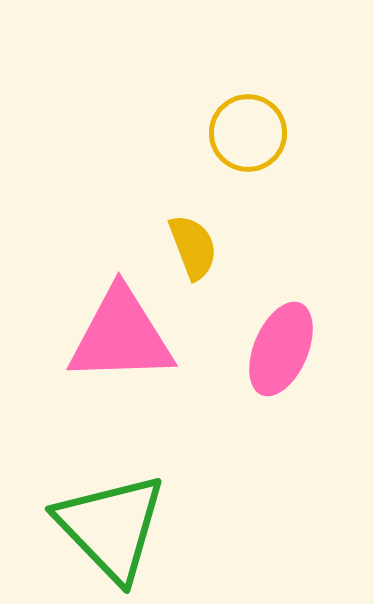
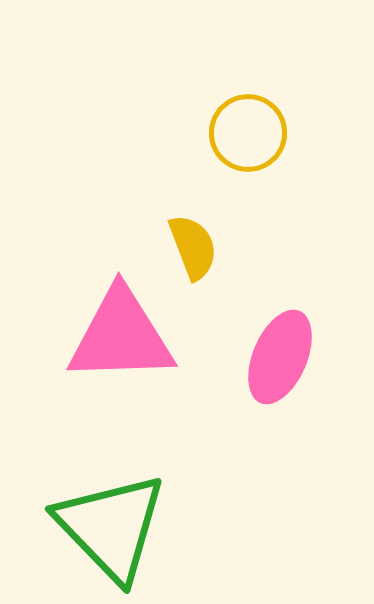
pink ellipse: moved 1 px left, 8 px down
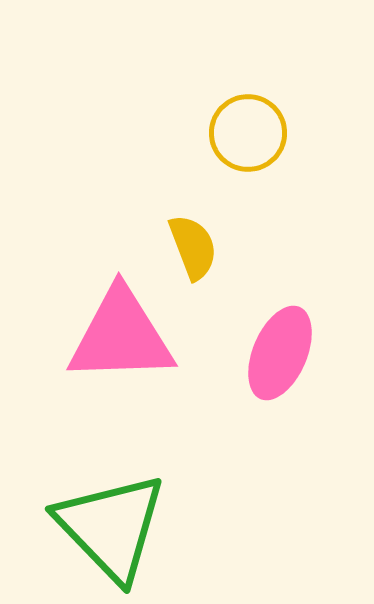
pink ellipse: moved 4 px up
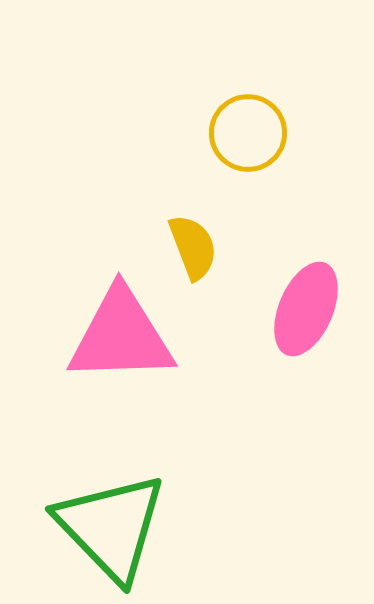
pink ellipse: moved 26 px right, 44 px up
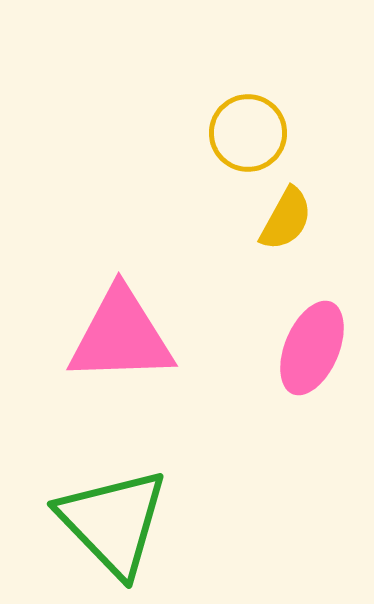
yellow semicircle: moved 93 px right, 28 px up; rotated 50 degrees clockwise
pink ellipse: moved 6 px right, 39 px down
green triangle: moved 2 px right, 5 px up
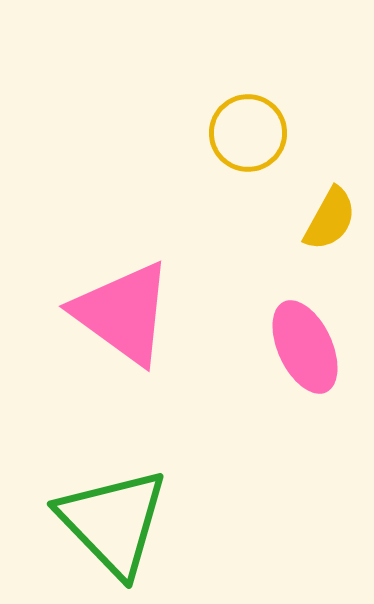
yellow semicircle: moved 44 px right
pink triangle: moved 2 px right, 23 px up; rotated 38 degrees clockwise
pink ellipse: moved 7 px left, 1 px up; rotated 48 degrees counterclockwise
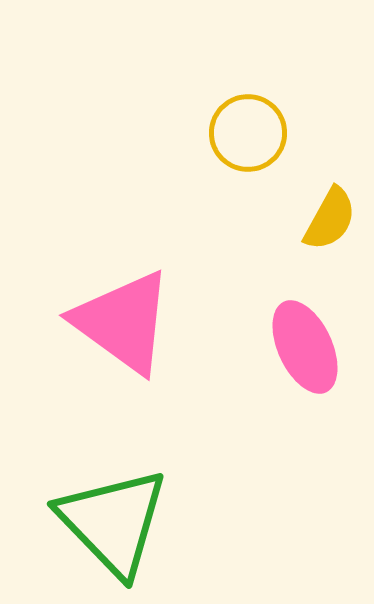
pink triangle: moved 9 px down
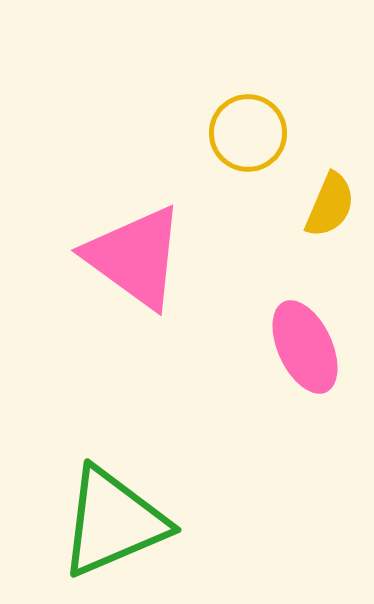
yellow semicircle: moved 14 px up; rotated 6 degrees counterclockwise
pink triangle: moved 12 px right, 65 px up
green triangle: rotated 51 degrees clockwise
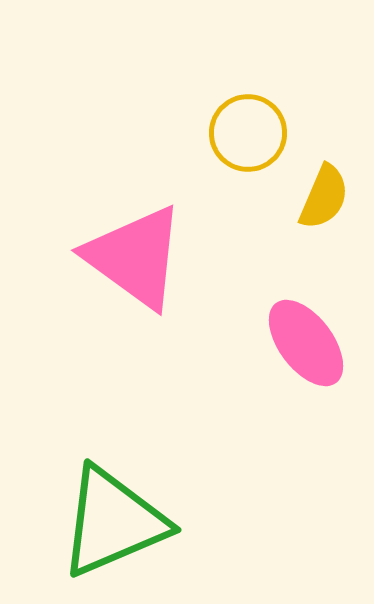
yellow semicircle: moved 6 px left, 8 px up
pink ellipse: moved 1 px right, 4 px up; rotated 12 degrees counterclockwise
